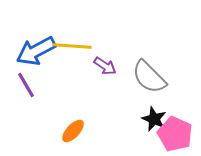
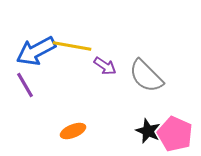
yellow line: rotated 6 degrees clockwise
gray semicircle: moved 3 px left, 1 px up
purple line: moved 1 px left
black star: moved 6 px left, 12 px down
orange ellipse: rotated 25 degrees clockwise
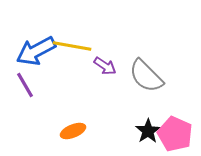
black star: rotated 15 degrees clockwise
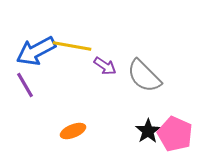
gray semicircle: moved 2 px left
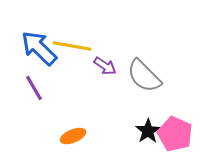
blue arrow: moved 3 px right, 3 px up; rotated 72 degrees clockwise
purple line: moved 9 px right, 3 px down
orange ellipse: moved 5 px down
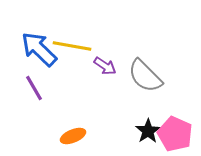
blue arrow: moved 1 px down
gray semicircle: moved 1 px right
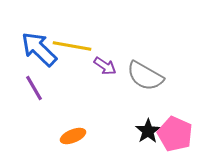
gray semicircle: rotated 15 degrees counterclockwise
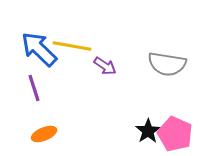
gray semicircle: moved 22 px right, 12 px up; rotated 21 degrees counterclockwise
purple line: rotated 12 degrees clockwise
orange ellipse: moved 29 px left, 2 px up
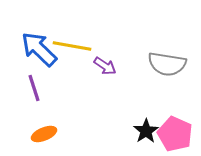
black star: moved 2 px left
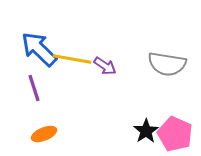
yellow line: moved 13 px down
